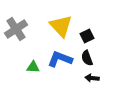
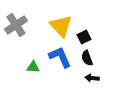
gray cross: moved 4 px up
black square: moved 3 px left, 1 px down
blue L-shape: moved 2 px up; rotated 45 degrees clockwise
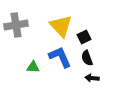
gray cross: rotated 25 degrees clockwise
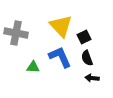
gray cross: moved 8 px down; rotated 20 degrees clockwise
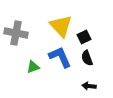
green triangle: rotated 24 degrees counterclockwise
black arrow: moved 3 px left, 8 px down
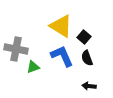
yellow triangle: rotated 15 degrees counterclockwise
gray cross: moved 16 px down
black square: rotated 24 degrees counterclockwise
blue L-shape: moved 2 px right, 1 px up
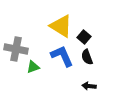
black semicircle: moved 1 px up
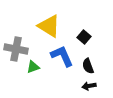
yellow triangle: moved 12 px left
black semicircle: moved 1 px right, 9 px down
black arrow: rotated 16 degrees counterclockwise
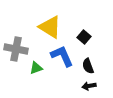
yellow triangle: moved 1 px right, 1 px down
green triangle: moved 3 px right, 1 px down
